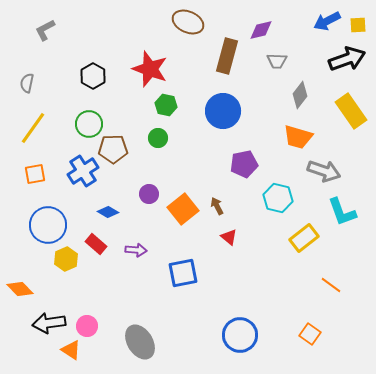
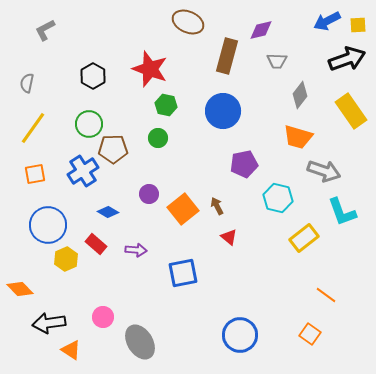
orange line at (331, 285): moved 5 px left, 10 px down
pink circle at (87, 326): moved 16 px right, 9 px up
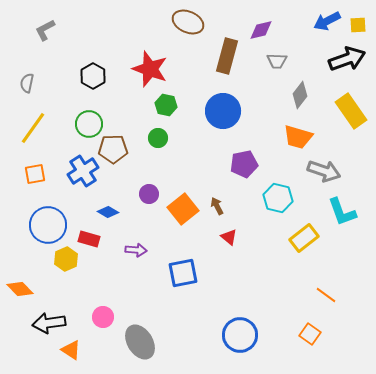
red rectangle at (96, 244): moved 7 px left, 5 px up; rotated 25 degrees counterclockwise
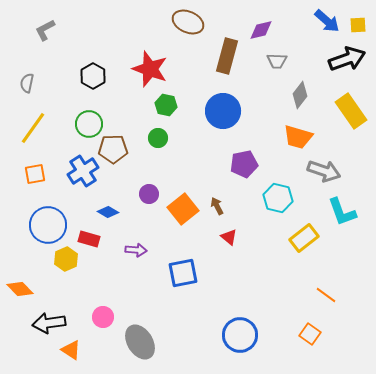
blue arrow at (327, 21): rotated 112 degrees counterclockwise
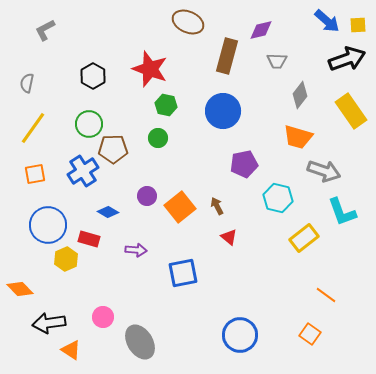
purple circle at (149, 194): moved 2 px left, 2 px down
orange square at (183, 209): moved 3 px left, 2 px up
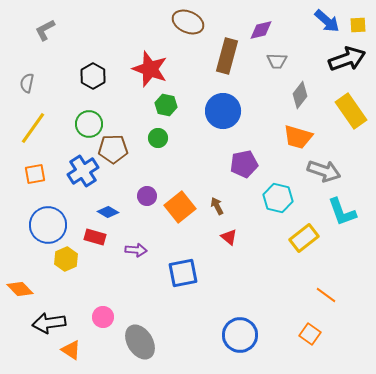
red rectangle at (89, 239): moved 6 px right, 2 px up
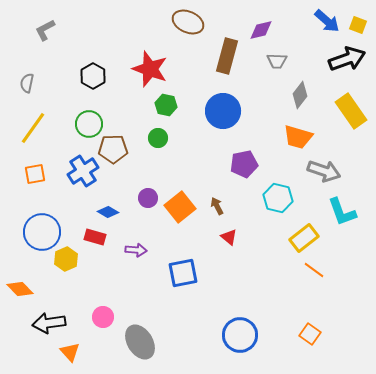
yellow square at (358, 25): rotated 24 degrees clockwise
purple circle at (147, 196): moved 1 px right, 2 px down
blue circle at (48, 225): moved 6 px left, 7 px down
orange line at (326, 295): moved 12 px left, 25 px up
orange triangle at (71, 350): moved 1 px left, 2 px down; rotated 15 degrees clockwise
